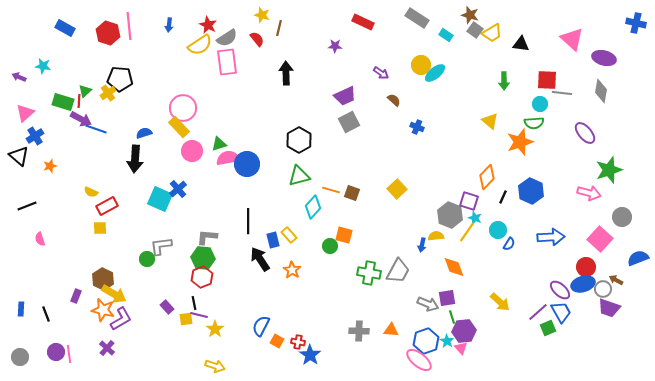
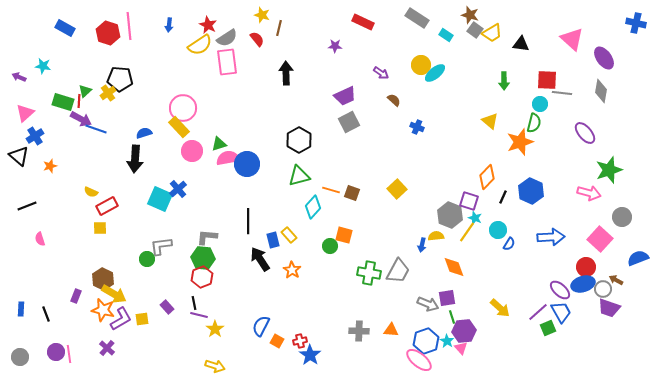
purple ellipse at (604, 58): rotated 40 degrees clockwise
green semicircle at (534, 123): rotated 72 degrees counterclockwise
yellow arrow at (500, 302): moved 6 px down
yellow square at (186, 319): moved 44 px left
red cross at (298, 342): moved 2 px right, 1 px up; rotated 24 degrees counterclockwise
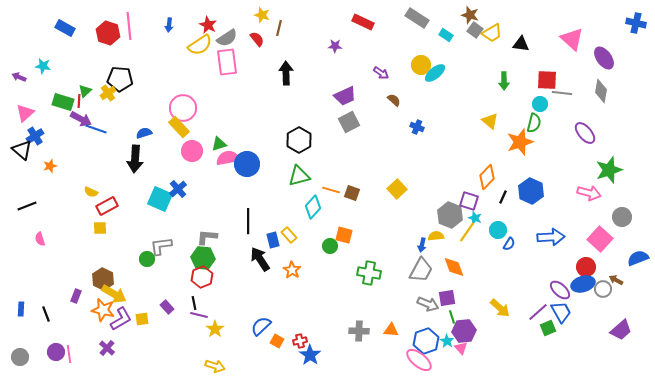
black triangle at (19, 156): moved 3 px right, 6 px up
gray trapezoid at (398, 271): moved 23 px right, 1 px up
purple trapezoid at (609, 308): moved 12 px right, 22 px down; rotated 60 degrees counterclockwise
blue semicircle at (261, 326): rotated 20 degrees clockwise
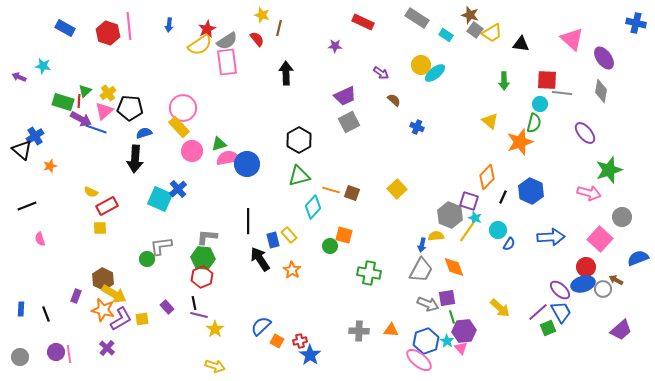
red star at (208, 25): moved 1 px left, 4 px down; rotated 18 degrees clockwise
gray semicircle at (227, 38): moved 3 px down
black pentagon at (120, 79): moved 10 px right, 29 px down
pink triangle at (25, 113): moved 79 px right, 2 px up
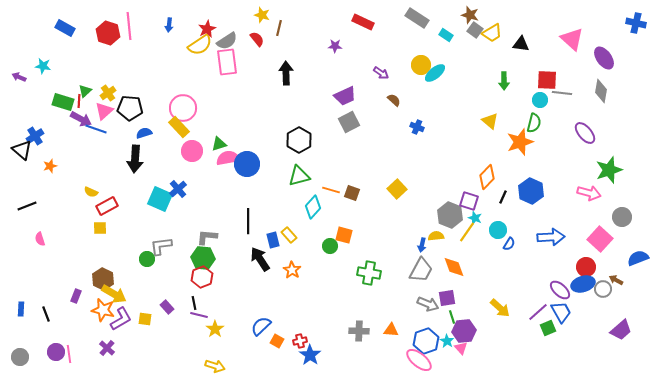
cyan circle at (540, 104): moved 4 px up
yellow square at (142, 319): moved 3 px right; rotated 16 degrees clockwise
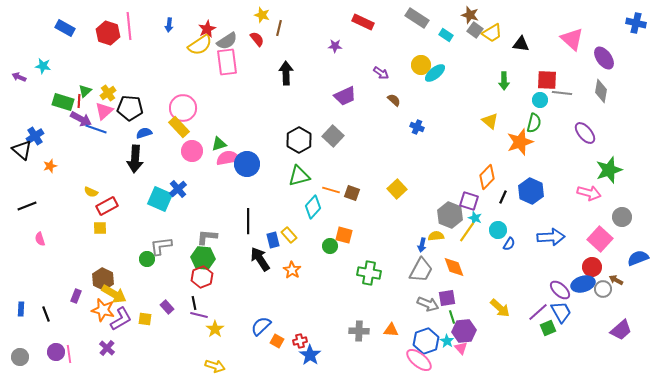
gray square at (349, 122): moved 16 px left, 14 px down; rotated 20 degrees counterclockwise
red circle at (586, 267): moved 6 px right
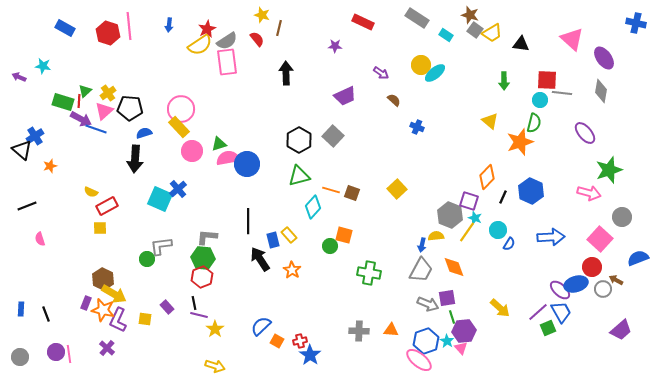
pink circle at (183, 108): moved 2 px left, 1 px down
blue ellipse at (583, 284): moved 7 px left
purple rectangle at (76, 296): moved 10 px right, 7 px down
purple L-shape at (121, 319): moved 3 px left, 1 px down; rotated 145 degrees clockwise
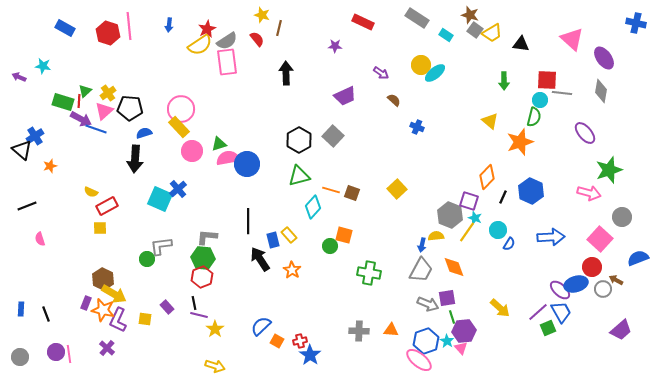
green semicircle at (534, 123): moved 6 px up
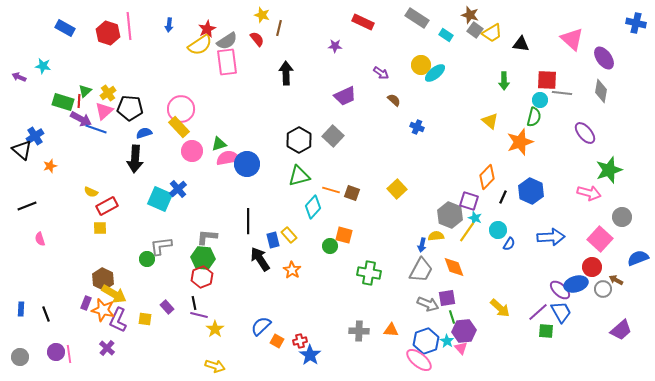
green square at (548, 328): moved 2 px left, 3 px down; rotated 28 degrees clockwise
